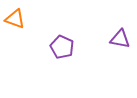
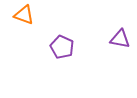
orange triangle: moved 9 px right, 4 px up
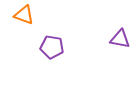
purple pentagon: moved 10 px left; rotated 15 degrees counterclockwise
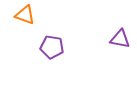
orange triangle: moved 1 px right
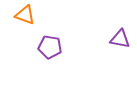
purple pentagon: moved 2 px left
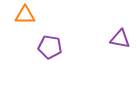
orange triangle: rotated 20 degrees counterclockwise
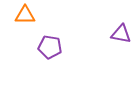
purple triangle: moved 1 px right, 5 px up
